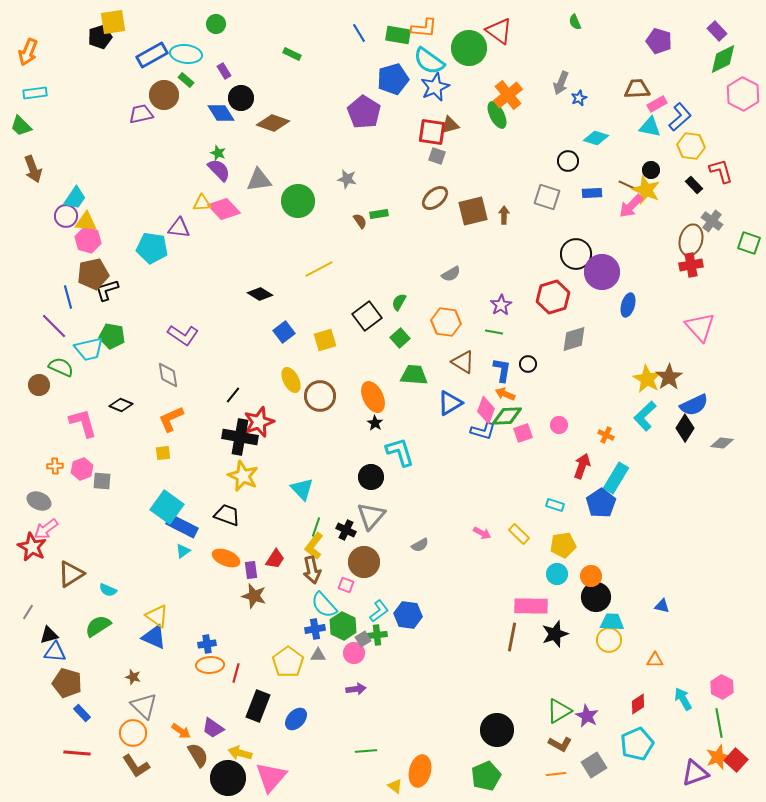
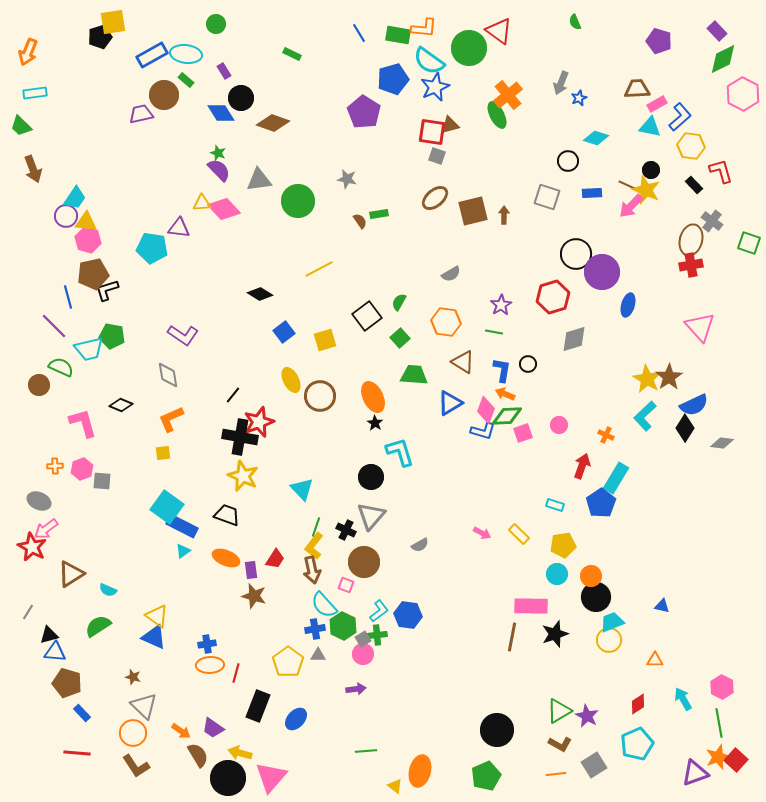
cyan trapezoid at (612, 622): rotated 25 degrees counterclockwise
pink circle at (354, 653): moved 9 px right, 1 px down
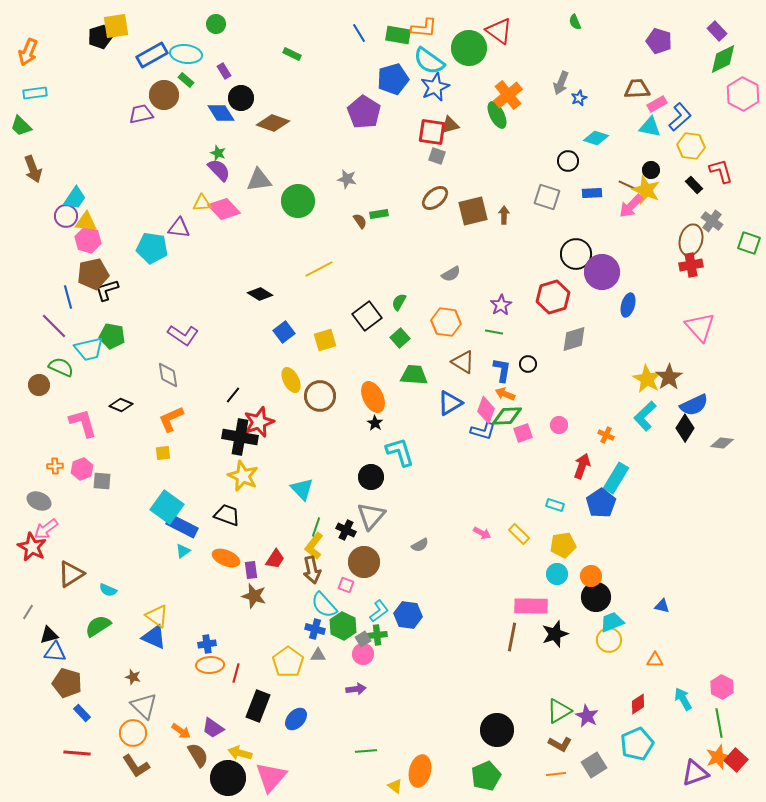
yellow square at (113, 22): moved 3 px right, 4 px down
blue cross at (315, 629): rotated 24 degrees clockwise
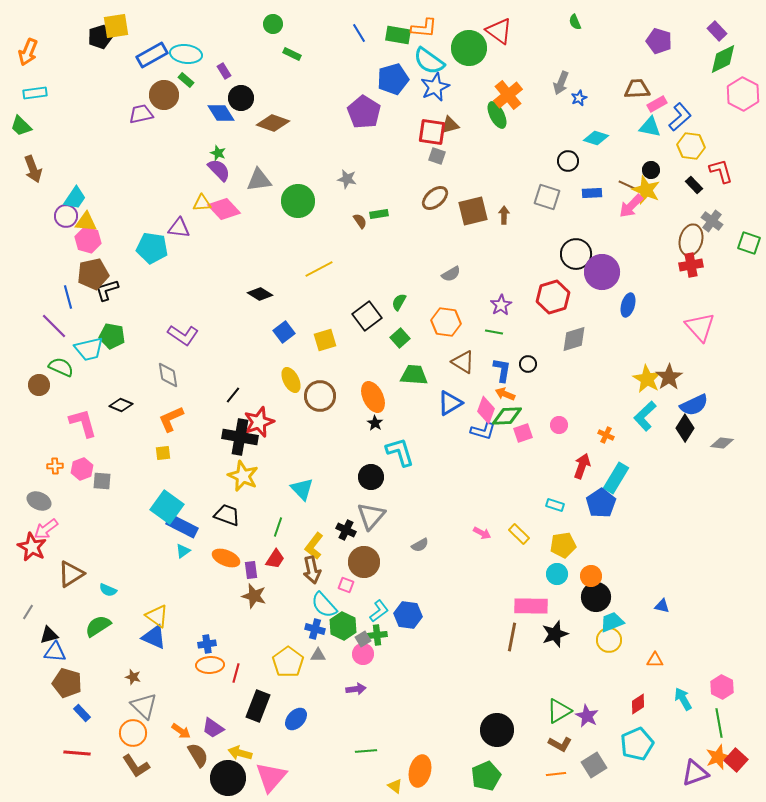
green circle at (216, 24): moved 57 px right
green line at (316, 527): moved 38 px left
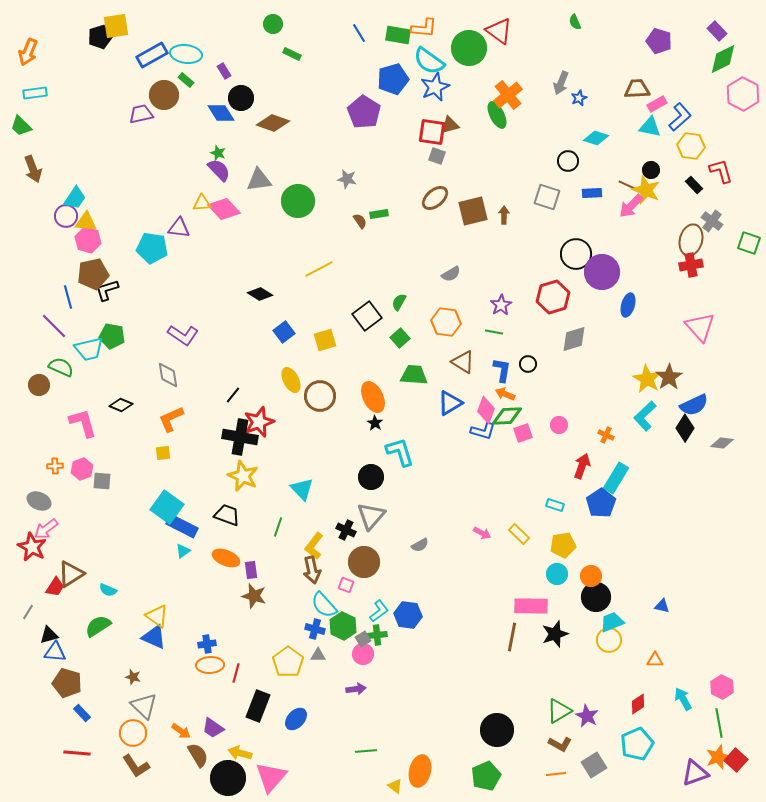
red trapezoid at (275, 559): moved 220 px left, 28 px down
